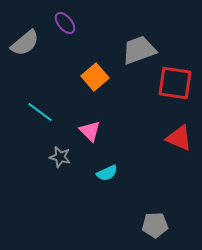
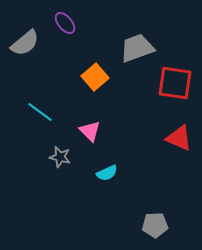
gray trapezoid: moved 2 px left, 2 px up
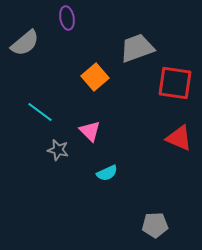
purple ellipse: moved 2 px right, 5 px up; rotated 30 degrees clockwise
gray star: moved 2 px left, 7 px up
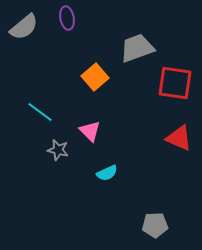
gray semicircle: moved 1 px left, 16 px up
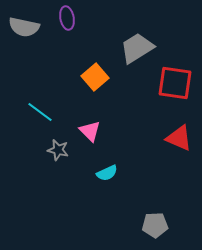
gray semicircle: rotated 52 degrees clockwise
gray trapezoid: rotated 12 degrees counterclockwise
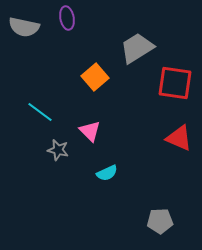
gray pentagon: moved 5 px right, 4 px up
